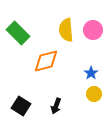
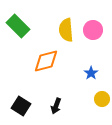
green rectangle: moved 7 px up
yellow circle: moved 8 px right, 5 px down
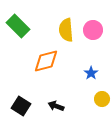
black arrow: rotated 91 degrees clockwise
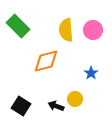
yellow circle: moved 27 px left
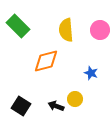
pink circle: moved 7 px right
blue star: rotated 16 degrees counterclockwise
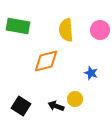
green rectangle: rotated 35 degrees counterclockwise
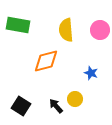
green rectangle: moved 1 px up
black arrow: rotated 28 degrees clockwise
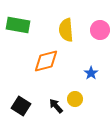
blue star: rotated 16 degrees clockwise
